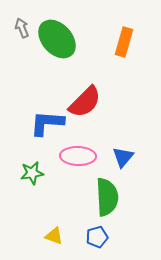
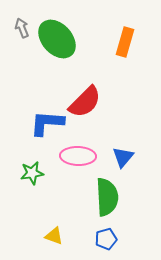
orange rectangle: moved 1 px right
blue pentagon: moved 9 px right, 2 px down
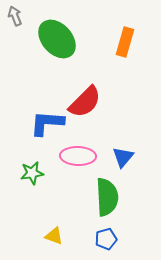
gray arrow: moved 7 px left, 12 px up
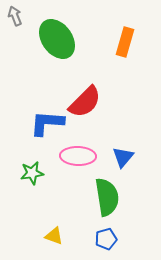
green ellipse: rotated 6 degrees clockwise
green semicircle: rotated 6 degrees counterclockwise
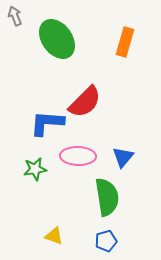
green star: moved 3 px right, 4 px up
blue pentagon: moved 2 px down
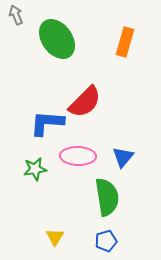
gray arrow: moved 1 px right, 1 px up
yellow triangle: moved 1 px right, 1 px down; rotated 42 degrees clockwise
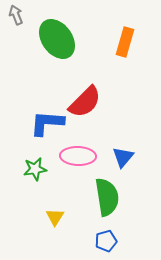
yellow triangle: moved 20 px up
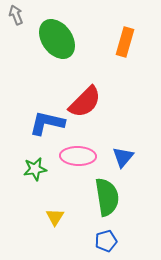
blue L-shape: rotated 9 degrees clockwise
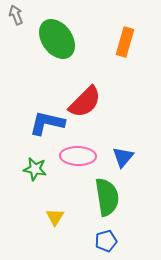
green star: rotated 20 degrees clockwise
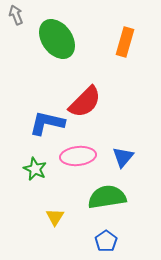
pink ellipse: rotated 8 degrees counterclockwise
green star: rotated 15 degrees clockwise
green semicircle: rotated 90 degrees counterclockwise
blue pentagon: rotated 20 degrees counterclockwise
